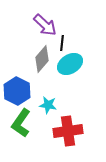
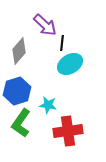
gray diamond: moved 23 px left, 8 px up
blue hexagon: rotated 16 degrees clockwise
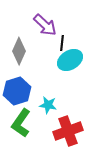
gray diamond: rotated 16 degrees counterclockwise
cyan ellipse: moved 4 px up
red cross: rotated 12 degrees counterclockwise
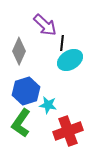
blue hexagon: moved 9 px right
